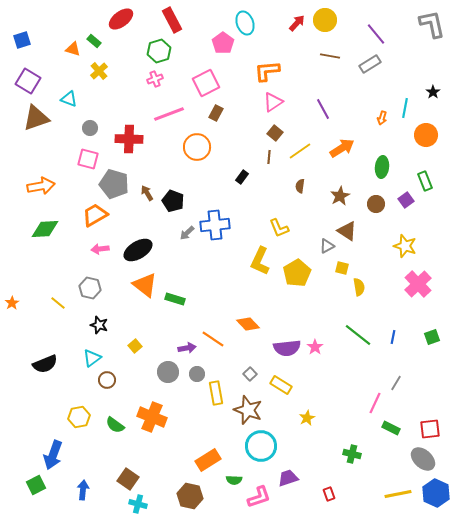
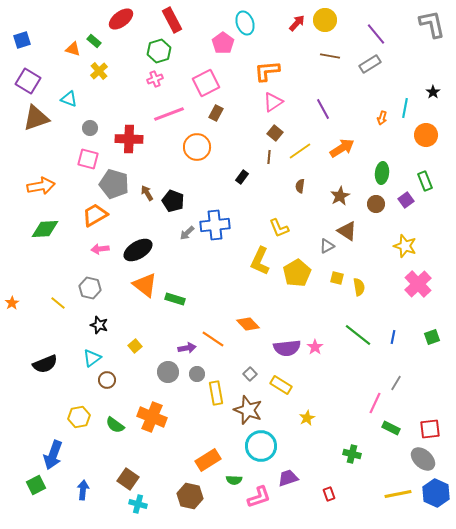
green ellipse at (382, 167): moved 6 px down
yellow square at (342, 268): moved 5 px left, 10 px down
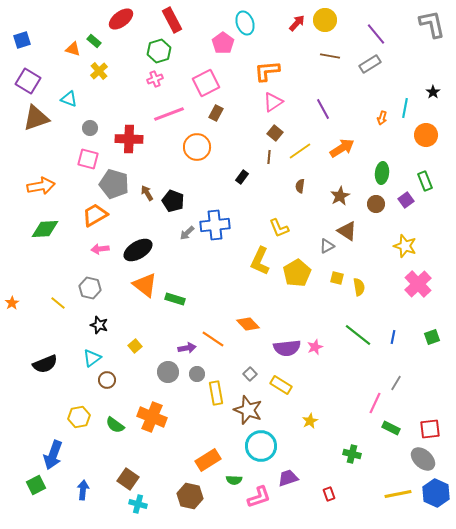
pink star at (315, 347): rotated 14 degrees clockwise
yellow star at (307, 418): moved 3 px right, 3 px down
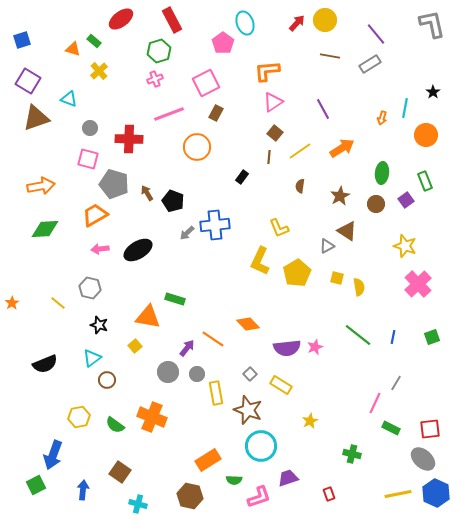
orange triangle at (145, 285): moved 3 px right, 32 px down; rotated 28 degrees counterclockwise
purple arrow at (187, 348): rotated 42 degrees counterclockwise
brown square at (128, 479): moved 8 px left, 7 px up
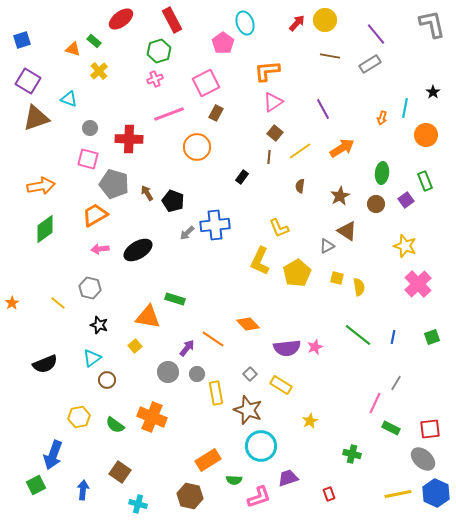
green diamond at (45, 229): rotated 32 degrees counterclockwise
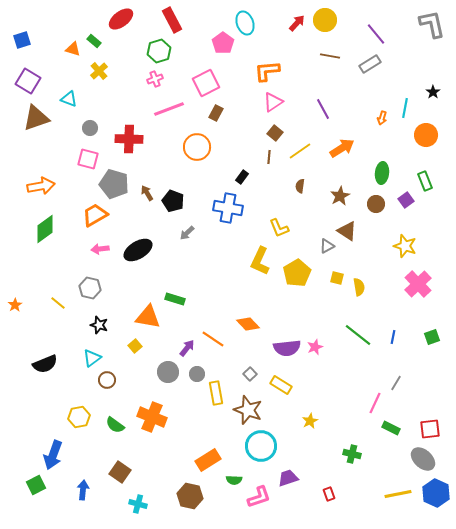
pink line at (169, 114): moved 5 px up
blue cross at (215, 225): moved 13 px right, 17 px up; rotated 16 degrees clockwise
orange star at (12, 303): moved 3 px right, 2 px down
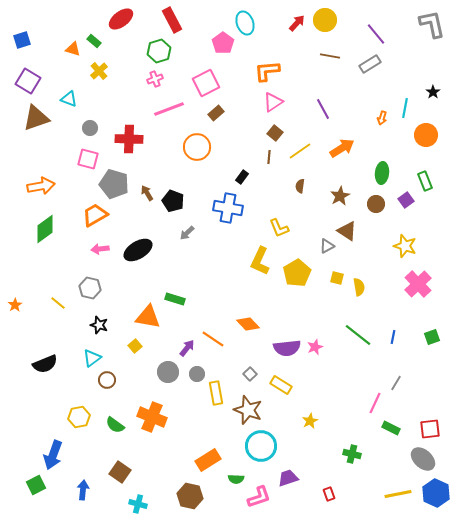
brown rectangle at (216, 113): rotated 21 degrees clockwise
green semicircle at (234, 480): moved 2 px right, 1 px up
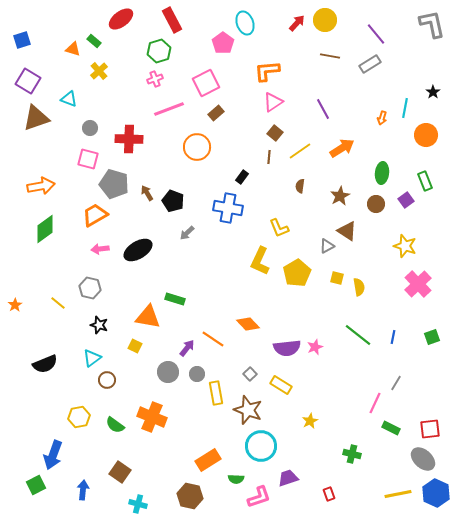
yellow square at (135, 346): rotated 24 degrees counterclockwise
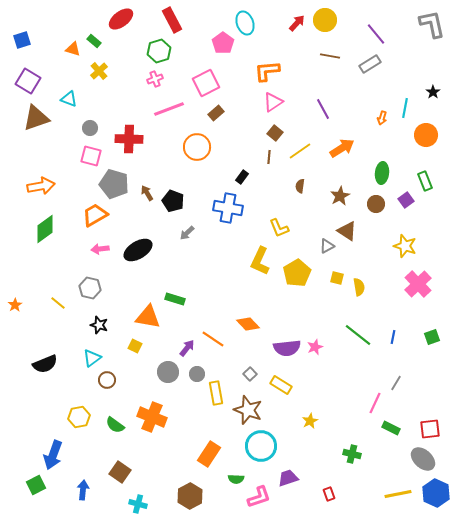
pink square at (88, 159): moved 3 px right, 3 px up
orange rectangle at (208, 460): moved 1 px right, 6 px up; rotated 25 degrees counterclockwise
brown hexagon at (190, 496): rotated 20 degrees clockwise
